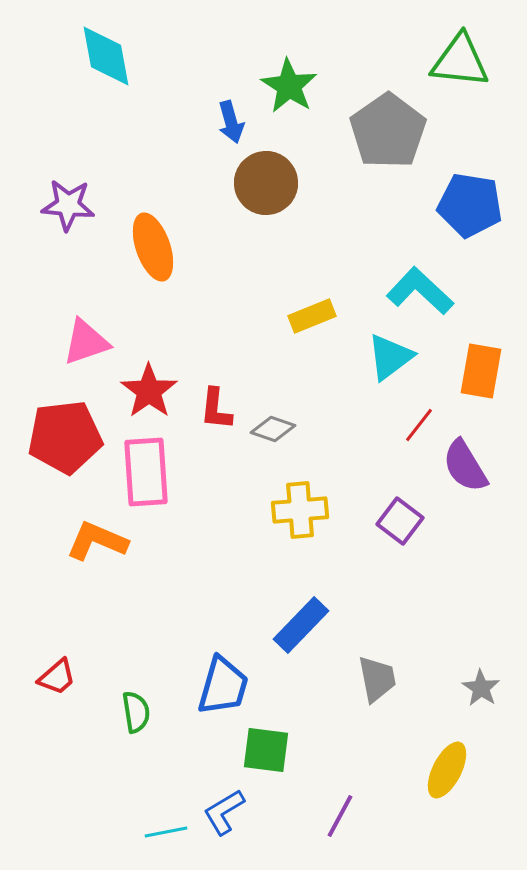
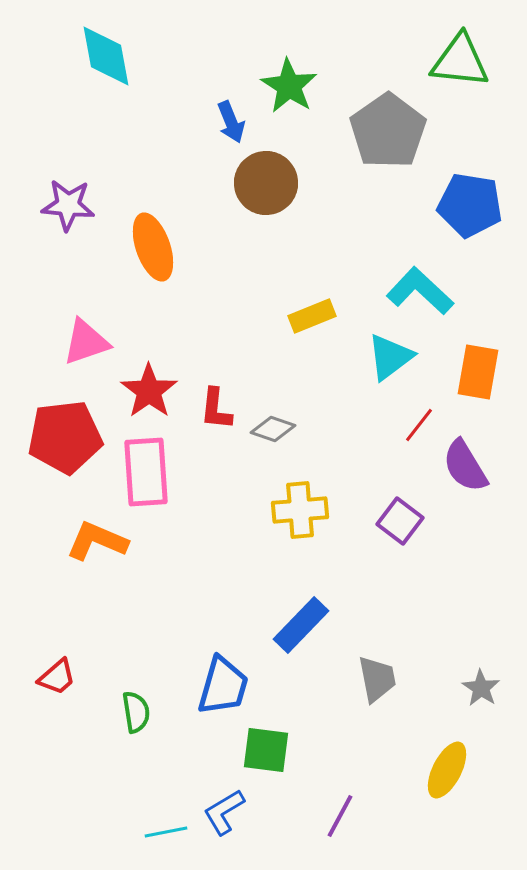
blue arrow: rotated 6 degrees counterclockwise
orange rectangle: moved 3 px left, 1 px down
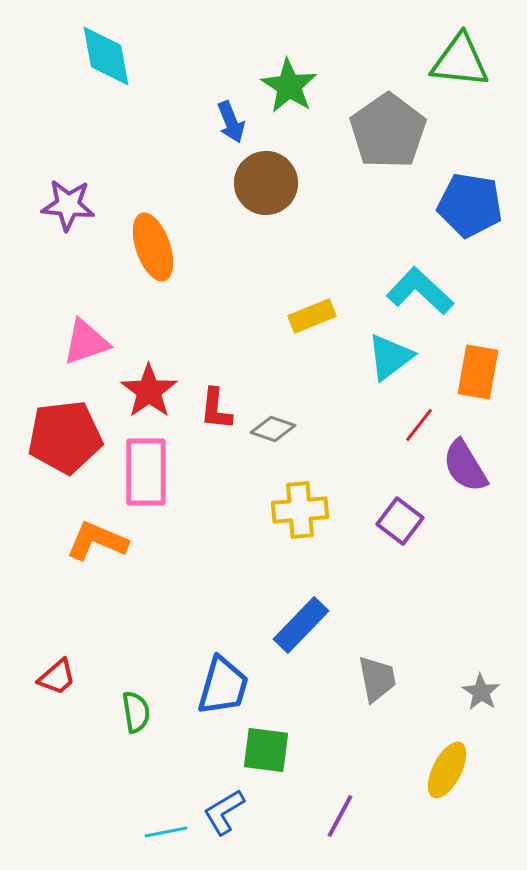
pink rectangle: rotated 4 degrees clockwise
gray star: moved 4 px down
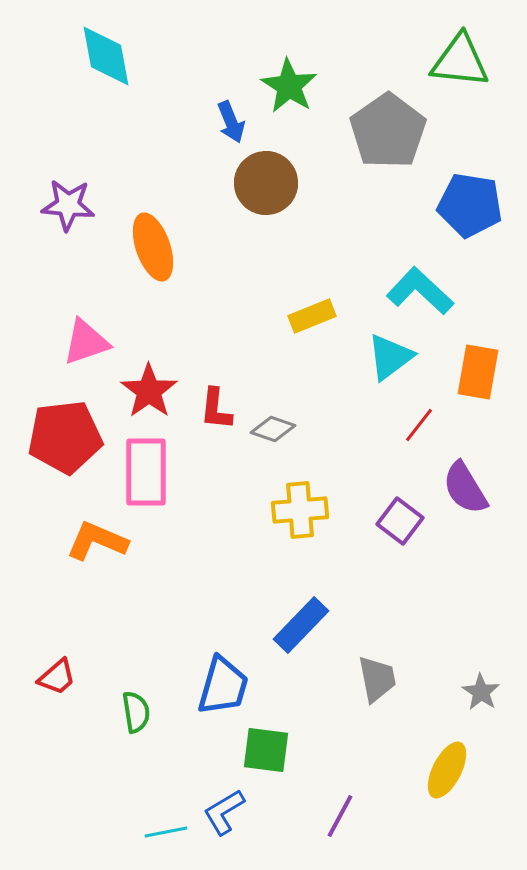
purple semicircle: moved 22 px down
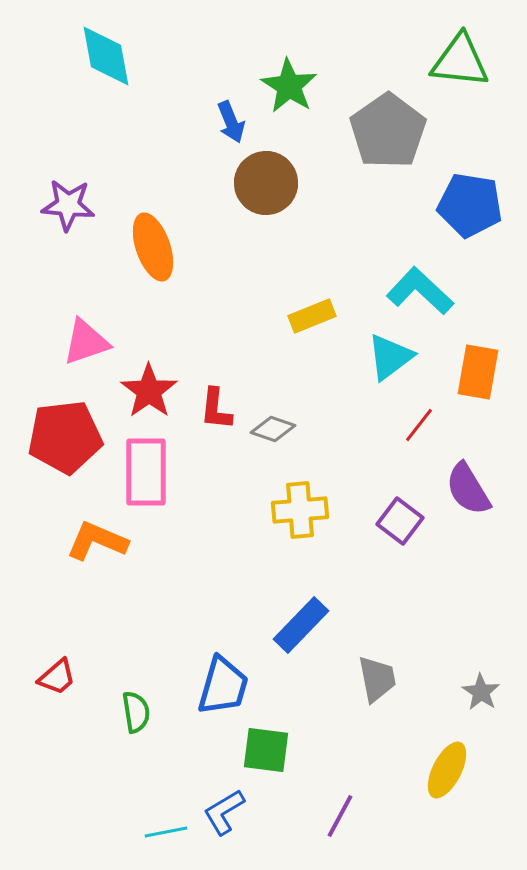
purple semicircle: moved 3 px right, 1 px down
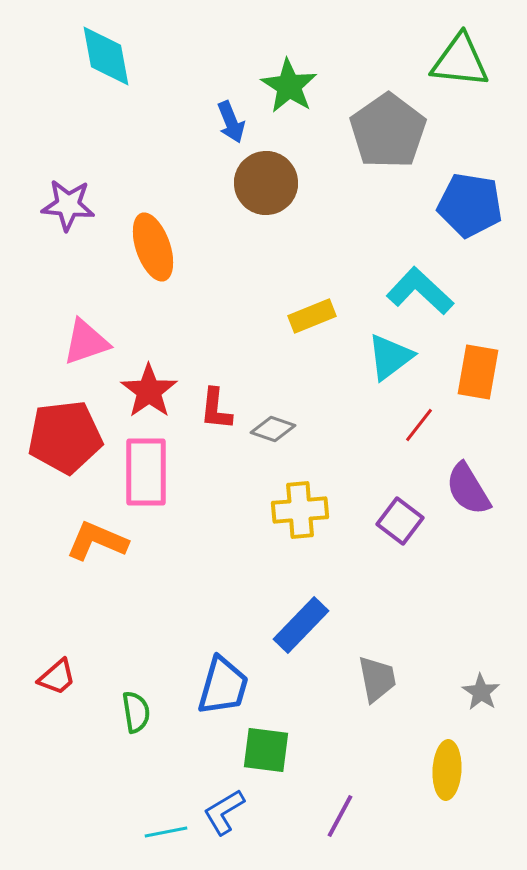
yellow ellipse: rotated 24 degrees counterclockwise
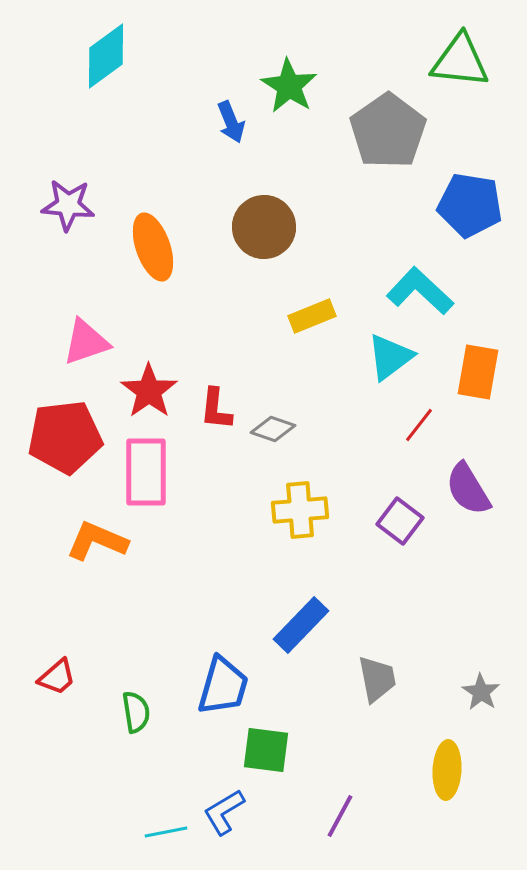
cyan diamond: rotated 64 degrees clockwise
brown circle: moved 2 px left, 44 px down
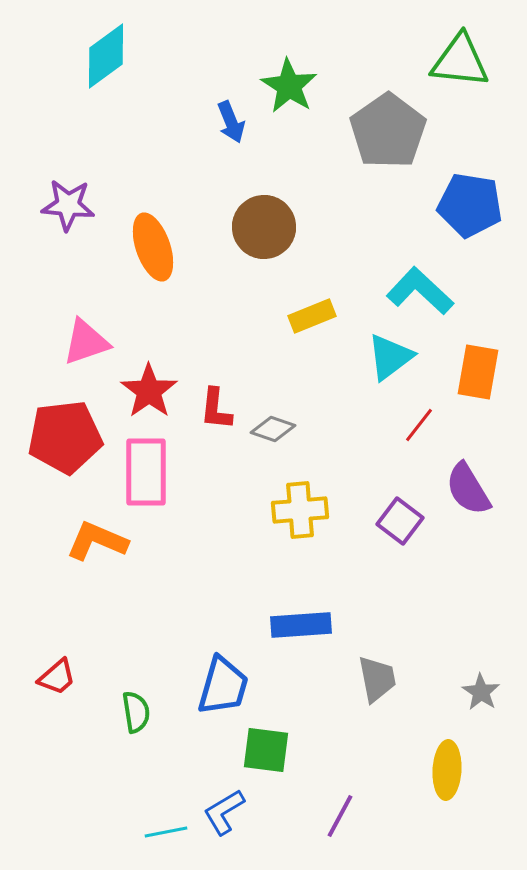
blue rectangle: rotated 42 degrees clockwise
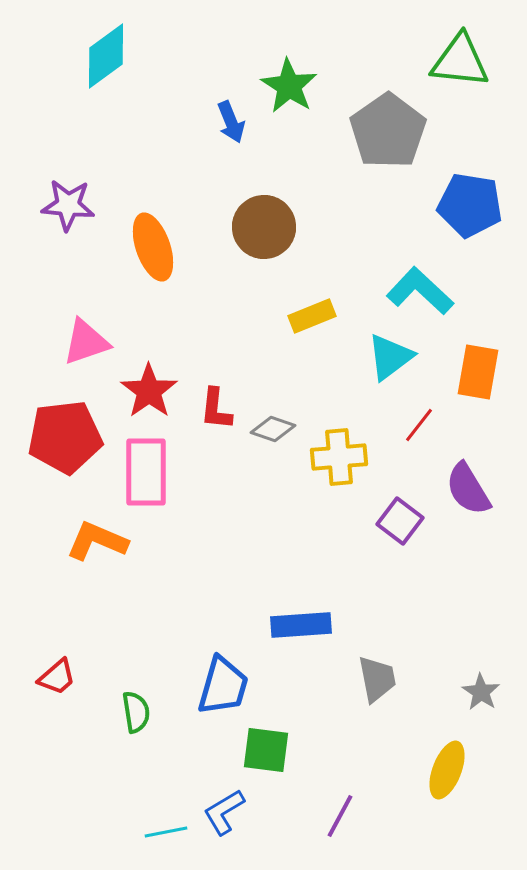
yellow cross: moved 39 px right, 53 px up
yellow ellipse: rotated 18 degrees clockwise
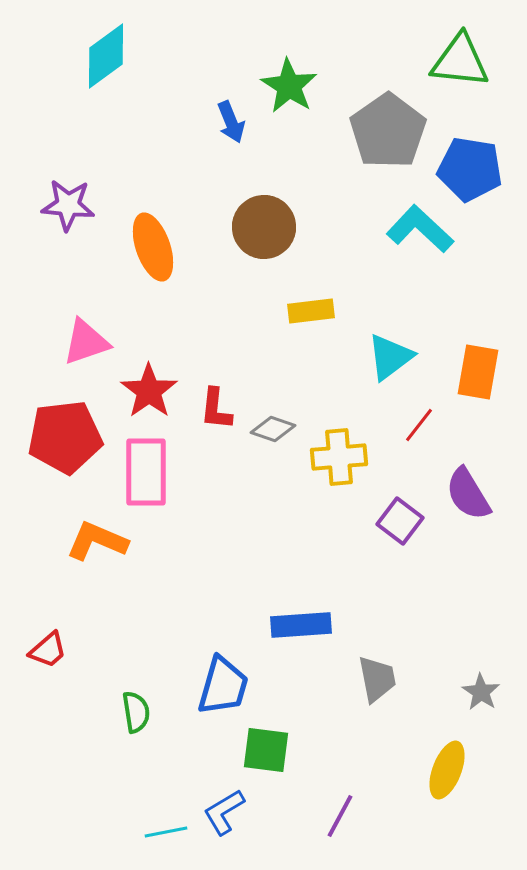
blue pentagon: moved 36 px up
cyan L-shape: moved 62 px up
yellow rectangle: moved 1 px left, 5 px up; rotated 15 degrees clockwise
purple semicircle: moved 5 px down
red trapezoid: moved 9 px left, 27 px up
